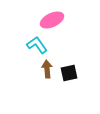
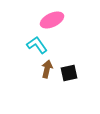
brown arrow: rotated 18 degrees clockwise
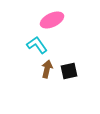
black square: moved 2 px up
